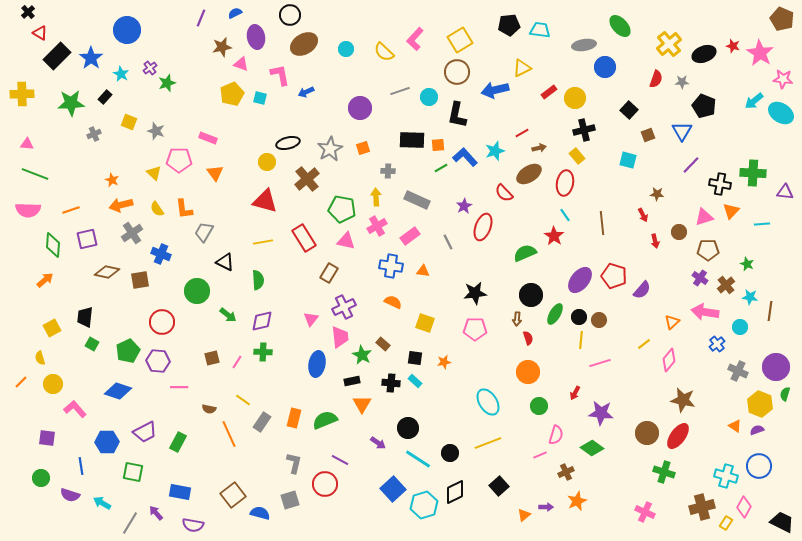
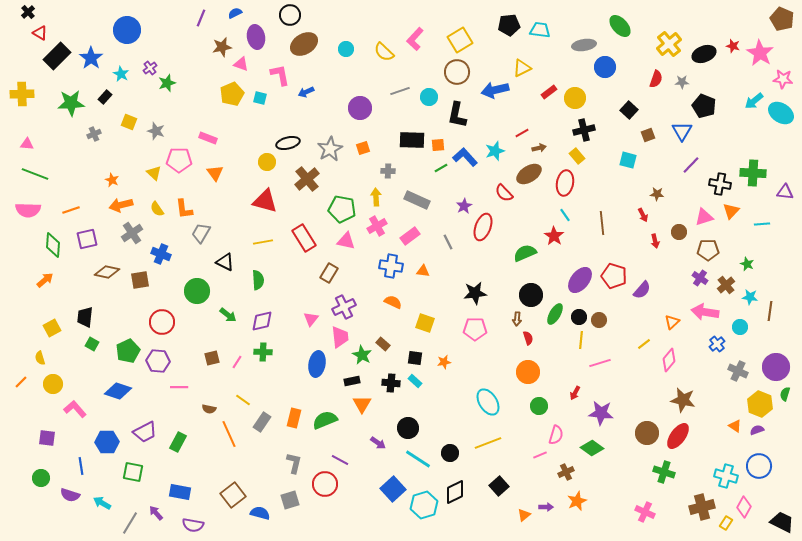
gray trapezoid at (204, 232): moved 3 px left, 1 px down
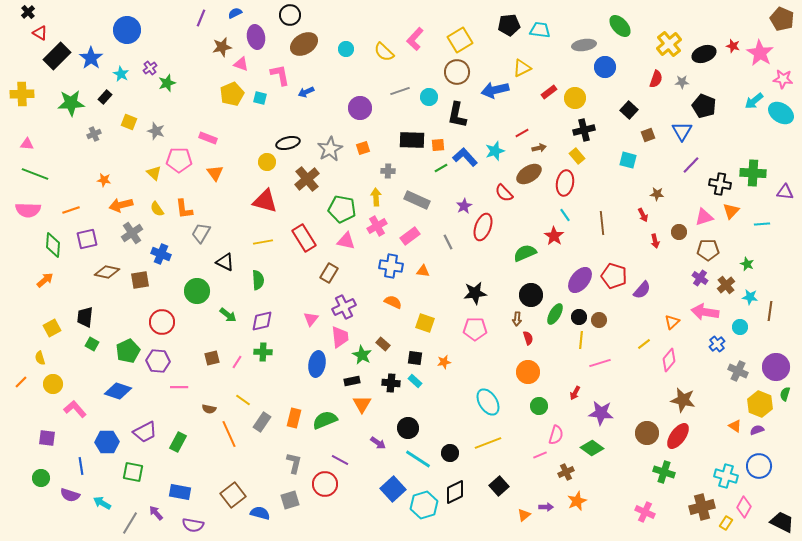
orange star at (112, 180): moved 8 px left; rotated 16 degrees counterclockwise
